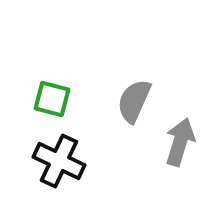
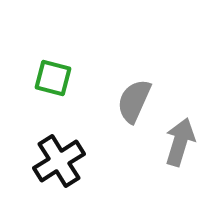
green square: moved 1 px right, 21 px up
black cross: rotated 33 degrees clockwise
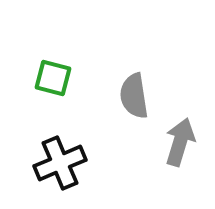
gray semicircle: moved 5 px up; rotated 33 degrees counterclockwise
black cross: moved 1 px right, 2 px down; rotated 9 degrees clockwise
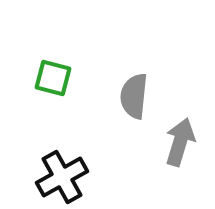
gray semicircle: rotated 15 degrees clockwise
black cross: moved 2 px right, 14 px down; rotated 6 degrees counterclockwise
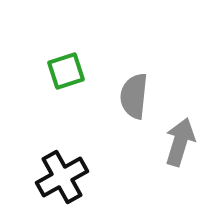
green square: moved 13 px right, 7 px up; rotated 33 degrees counterclockwise
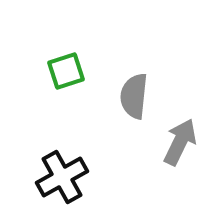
gray arrow: rotated 9 degrees clockwise
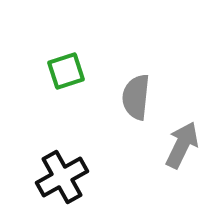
gray semicircle: moved 2 px right, 1 px down
gray arrow: moved 2 px right, 3 px down
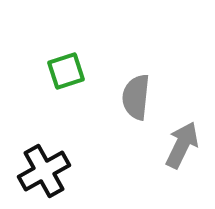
black cross: moved 18 px left, 6 px up
